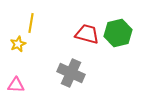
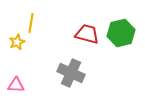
green hexagon: moved 3 px right
yellow star: moved 1 px left, 2 px up
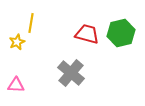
gray cross: rotated 16 degrees clockwise
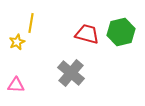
green hexagon: moved 1 px up
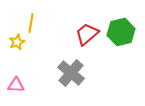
red trapezoid: rotated 55 degrees counterclockwise
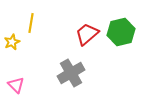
yellow star: moved 5 px left
gray cross: rotated 20 degrees clockwise
pink triangle: rotated 42 degrees clockwise
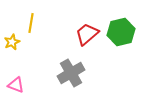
pink triangle: rotated 24 degrees counterclockwise
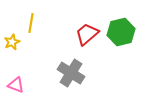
gray cross: rotated 28 degrees counterclockwise
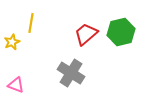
red trapezoid: moved 1 px left
